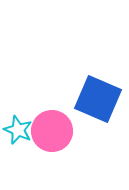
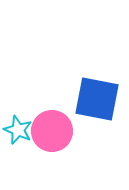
blue square: moved 1 px left; rotated 12 degrees counterclockwise
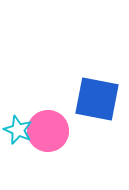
pink circle: moved 4 px left
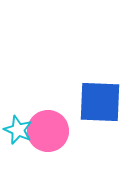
blue square: moved 3 px right, 3 px down; rotated 9 degrees counterclockwise
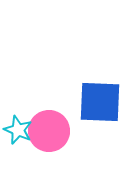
pink circle: moved 1 px right
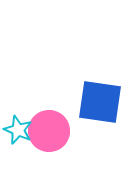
blue square: rotated 6 degrees clockwise
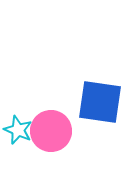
pink circle: moved 2 px right
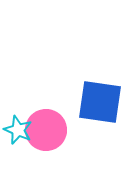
pink circle: moved 5 px left, 1 px up
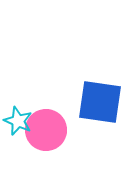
cyan star: moved 9 px up
